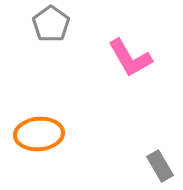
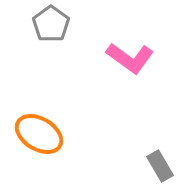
pink L-shape: rotated 24 degrees counterclockwise
orange ellipse: rotated 36 degrees clockwise
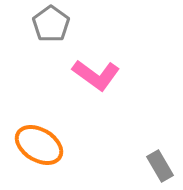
pink L-shape: moved 34 px left, 17 px down
orange ellipse: moved 11 px down
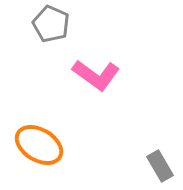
gray pentagon: rotated 12 degrees counterclockwise
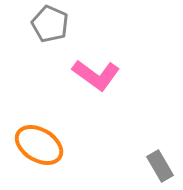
gray pentagon: moved 1 px left
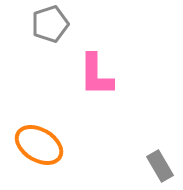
gray pentagon: rotated 30 degrees clockwise
pink L-shape: rotated 54 degrees clockwise
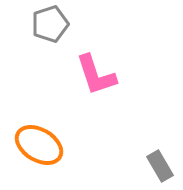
pink L-shape: rotated 18 degrees counterclockwise
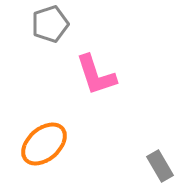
orange ellipse: moved 5 px right, 1 px up; rotated 72 degrees counterclockwise
